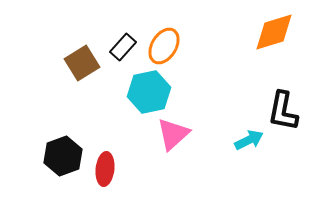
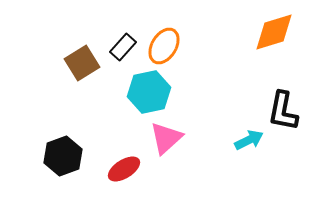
pink triangle: moved 7 px left, 4 px down
red ellipse: moved 19 px right; rotated 52 degrees clockwise
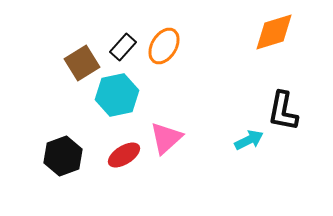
cyan hexagon: moved 32 px left, 3 px down
red ellipse: moved 14 px up
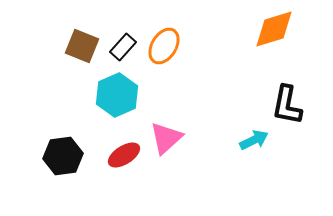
orange diamond: moved 3 px up
brown square: moved 17 px up; rotated 36 degrees counterclockwise
cyan hexagon: rotated 12 degrees counterclockwise
black L-shape: moved 4 px right, 6 px up
cyan arrow: moved 5 px right
black hexagon: rotated 12 degrees clockwise
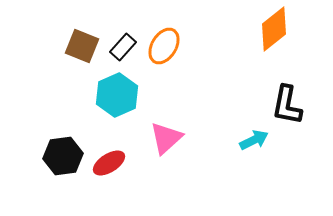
orange diamond: rotated 21 degrees counterclockwise
red ellipse: moved 15 px left, 8 px down
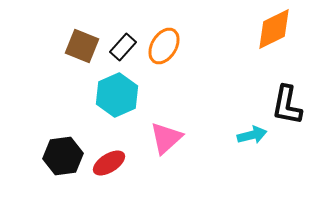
orange diamond: rotated 12 degrees clockwise
cyan arrow: moved 2 px left, 5 px up; rotated 12 degrees clockwise
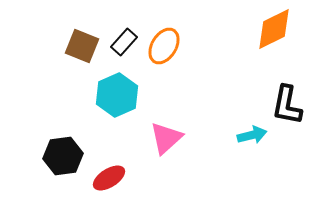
black rectangle: moved 1 px right, 5 px up
red ellipse: moved 15 px down
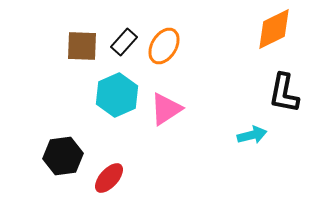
brown square: rotated 20 degrees counterclockwise
black L-shape: moved 3 px left, 12 px up
pink triangle: moved 29 px up; rotated 9 degrees clockwise
red ellipse: rotated 16 degrees counterclockwise
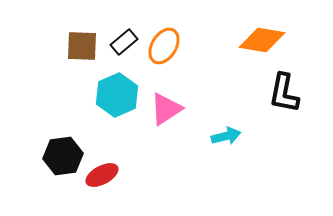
orange diamond: moved 12 px left, 11 px down; rotated 36 degrees clockwise
black rectangle: rotated 8 degrees clockwise
cyan arrow: moved 26 px left, 1 px down
red ellipse: moved 7 px left, 3 px up; rotated 20 degrees clockwise
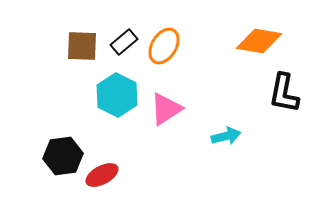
orange diamond: moved 3 px left, 1 px down
cyan hexagon: rotated 9 degrees counterclockwise
